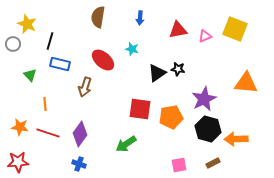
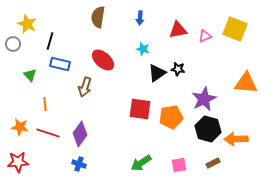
cyan star: moved 11 px right
green arrow: moved 15 px right, 19 px down
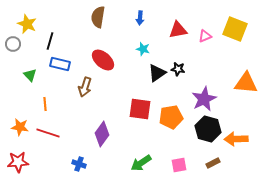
purple diamond: moved 22 px right
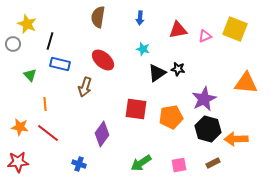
red square: moved 4 px left
red line: rotated 20 degrees clockwise
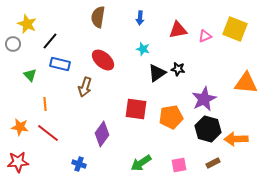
black line: rotated 24 degrees clockwise
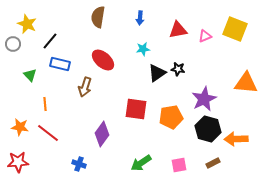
cyan star: rotated 24 degrees counterclockwise
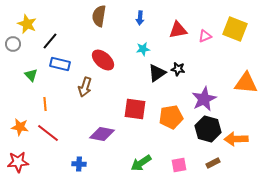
brown semicircle: moved 1 px right, 1 px up
green triangle: moved 1 px right
red square: moved 1 px left
purple diamond: rotated 65 degrees clockwise
blue cross: rotated 16 degrees counterclockwise
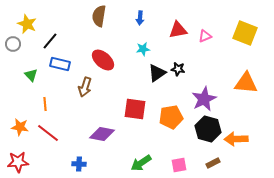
yellow square: moved 10 px right, 4 px down
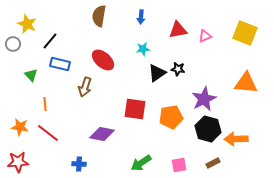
blue arrow: moved 1 px right, 1 px up
